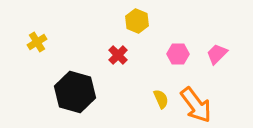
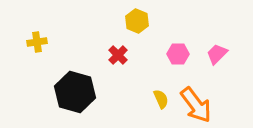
yellow cross: rotated 24 degrees clockwise
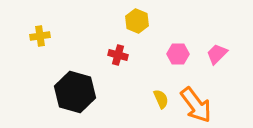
yellow cross: moved 3 px right, 6 px up
red cross: rotated 30 degrees counterclockwise
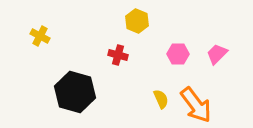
yellow cross: rotated 36 degrees clockwise
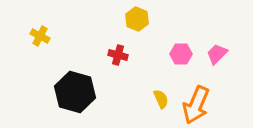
yellow hexagon: moved 2 px up
pink hexagon: moved 3 px right
orange arrow: rotated 60 degrees clockwise
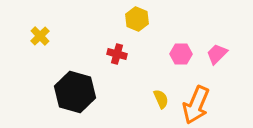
yellow cross: rotated 18 degrees clockwise
red cross: moved 1 px left, 1 px up
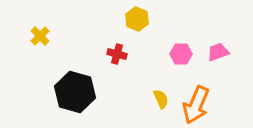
pink trapezoid: moved 1 px right, 2 px up; rotated 25 degrees clockwise
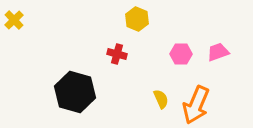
yellow cross: moved 26 px left, 16 px up
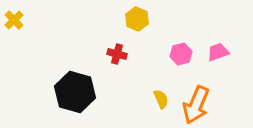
pink hexagon: rotated 15 degrees counterclockwise
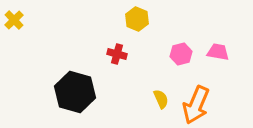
pink trapezoid: rotated 30 degrees clockwise
